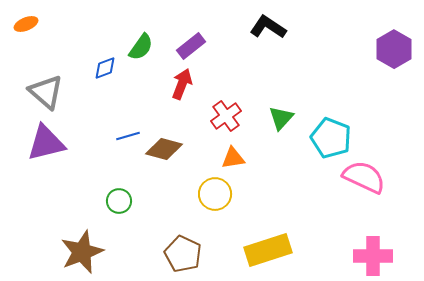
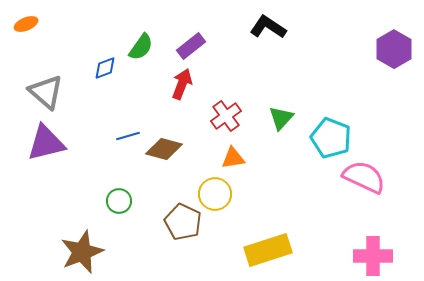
brown pentagon: moved 32 px up
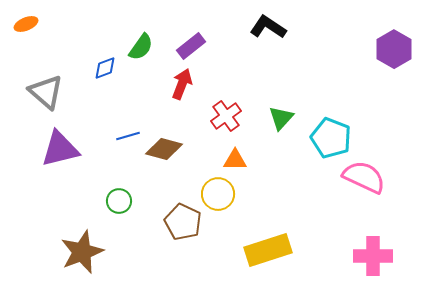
purple triangle: moved 14 px right, 6 px down
orange triangle: moved 2 px right, 2 px down; rotated 10 degrees clockwise
yellow circle: moved 3 px right
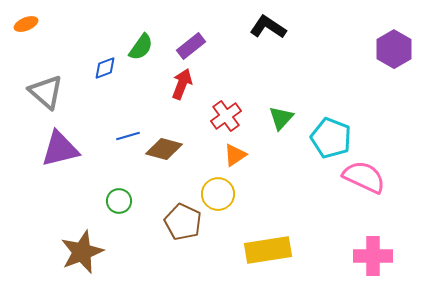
orange triangle: moved 5 px up; rotated 35 degrees counterclockwise
yellow rectangle: rotated 9 degrees clockwise
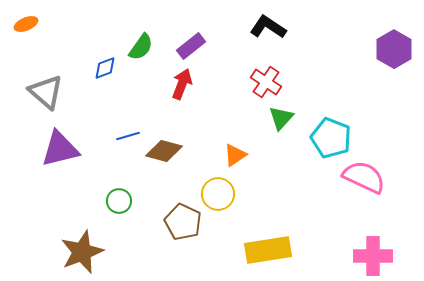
red cross: moved 40 px right, 34 px up; rotated 20 degrees counterclockwise
brown diamond: moved 2 px down
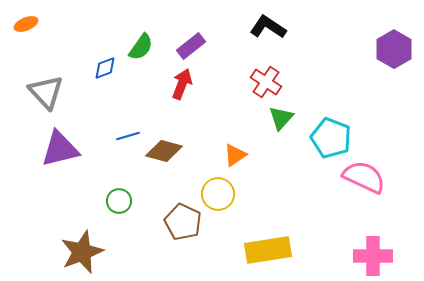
gray triangle: rotated 6 degrees clockwise
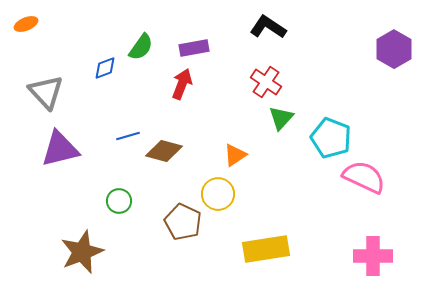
purple rectangle: moved 3 px right, 2 px down; rotated 28 degrees clockwise
yellow rectangle: moved 2 px left, 1 px up
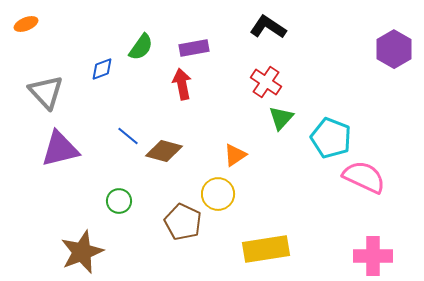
blue diamond: moved 3 px left, 1 px down
red arrow: rotated 32 degrees counterclockwise
blue line: rotated 55 degrees clockwise
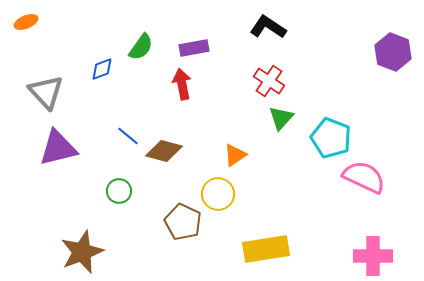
orange ellipse: moved 2 px up
purple hexagon: moved 1 px left, 3 px down; rotated 9 degrees counterclockwise
red cross: moved 3 px right, 1 px up
purple triangle: moved 2 px left, 1 px up
green circle: moved 10 px up
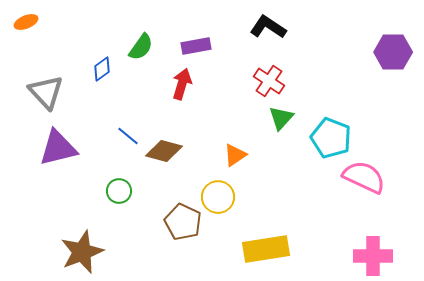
purple rectangle: moved 2 px right, 2 px up
purple hexagon: rotated 21 degrees counterclockwise
blue diamond: rotated 15 degrees counterclockwise
red arrow: rotated 28 degrees clockwise
yellow circle: moved 3 px down
